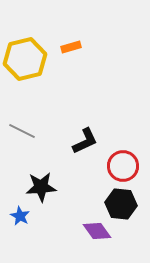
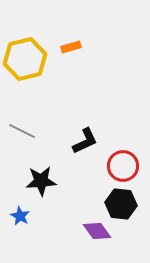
black star: moved 6 px up
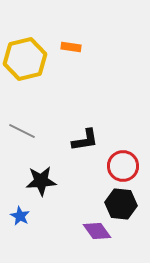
orange rectangle: rotated 24 degrees clockwise
black L-shape: moved 1 px up; rotated 16 degrees clockwise
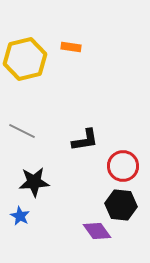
black star: moved 7 px left, 1 px down
black hexagon: moved 1 px down
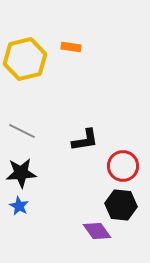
black star: moved 13 px left, 9 px up
blue star: moved 1 px left, 10 px up
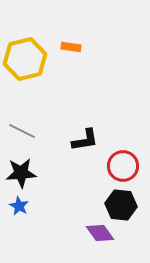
purple diamond: moved 3 px right, 2 px down
